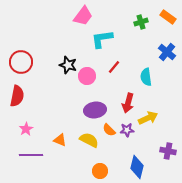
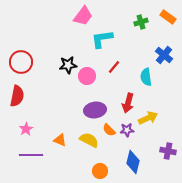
blue cross: moved 3 px left, 3 px down
black star: rotated 24 degrees counterclockwise
blue diamond: moved 4 px left, 5 px up
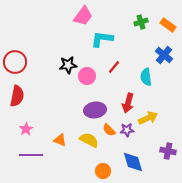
orange rectangle: moved 8 px down
cyan L-shape: rotated 15 degrees clockwise
red circle: moved 6 px left
blue diamond: rotated 30 degrees counterclockwise
orange circle: moved 3 px right
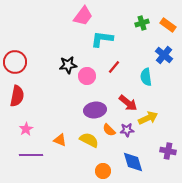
green cross: moved 1 px right, 1 px down
red arrow: rotated 66 degrees counterclockwise
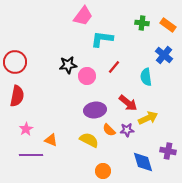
green cross: rotated 24 degrees clockwise
orange triangle: moved 9 px left
blue diamond: moved 10 px right
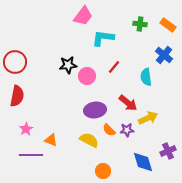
green cross: moved 2 px left, 1 px down
cyan L-shape: moved 1 px right, 1 px up
purple cross: rotated 35 degrees counterclockwise
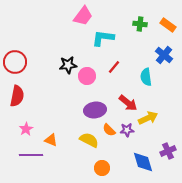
orange circle: moved 1 px left, 3 px up
